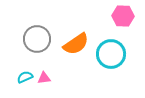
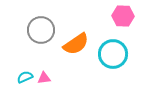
gray circle: moved 4 px right, 9 px up
cyan circle: moved 2 px right
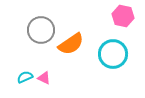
pink hexagon: rotated 10 degrees clockwise
orange semicircle: moved 5 px left
pink triangle: rotated 32 degrees clockwise
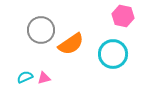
pink triangle: rotated 40 degrees counterclockwise
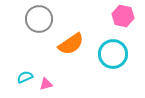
gray circle: moved 2 px left, 11 px up
pink triangle: moved 2 px right, 6 px down
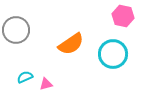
gray circle: moved 23 px left, 11 px down
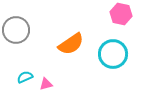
pink hexagon: moved 2 px left, 2 px up
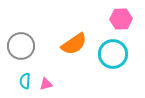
pink hexagon: moved 5 px down; rotated 15 degrees counterclockwise
gray circle: moved 5 px right, 16 px down
orange semicircle: moved 3 px right
cyan semicircle: moved 4 px down; rotated 63 degrees counterclockwise
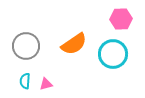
gray circle: moved 5 px right
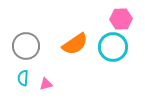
orange semicircle: moved 1 px right
cyan circle: moved 7 px up
cyan semicircle: moved 2 px left, 3 px up
